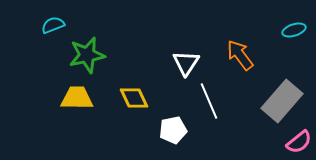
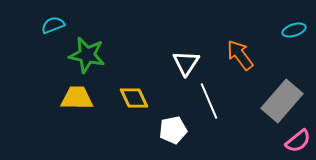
green star: rotated 24 degrees clockwise
pink semicircle: moved 1 px left, 1 px up
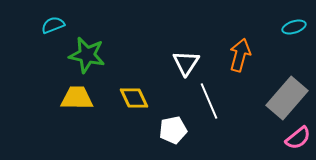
cyan ellipse: moved 3 px up
orange arrow: rotated 52 degrees clockwise
gray rectangle: moved 5 px right, 3 px up
pink semicircle: moved 3 px up
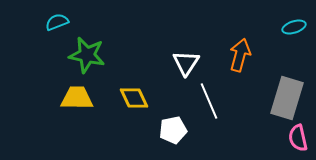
cyan semicircle: moved 4 px right, 3 px up
gray rectangle: rotated 24 degrees counterclockwise
pink semicircle: rotated 116 degrees clockwise
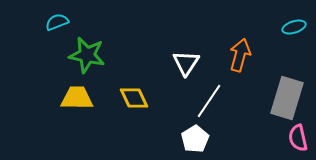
white line: rotated 57 degrees clockwise
white pentagon: moved 22 px right, 9 px down; rotated 20 degrees counterclockwise
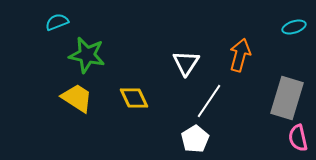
yellow trapezoid: rotated 32 degrees clockwise
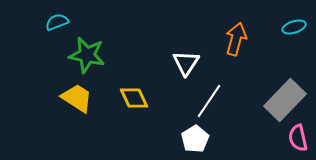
orange arrow: moved 4 px left, 16 px up
gray rectangle: moved 2 px left, 2 px down; rotated 27 degrees clockwise
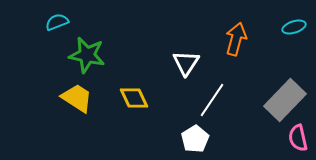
white line: moved 3 px right, 1 px up
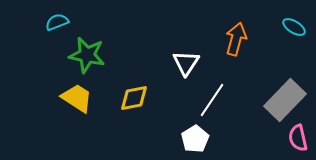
cyan ellipse: rotated 50 degrees clockwise
yellow diamond: rotated 76 degrees counterclockwise
